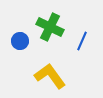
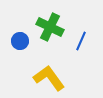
blue line: moved 1 px left
yellow L-shape: moved 1 px left, 2 px down
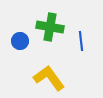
green cross: rotated 16 degrees counterclockwise
blue line: rotated 30 degrees counterclockwise
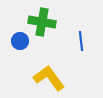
green cross: moved 8 px left, 5 px up
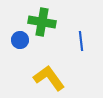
blue circle: moved 1 px up
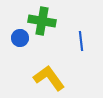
green cross: moved 1 px up
blue circle: moved 2 px up
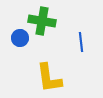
blue line: moved 1 px down
yellow L-shape: rotated 152 degrees counterclockwise
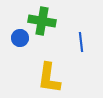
yellow L-shape: rotated 16 degrees clockwise
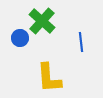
green cross: rotated 32 degrees clockwise
yellow L-shape: rotated 12 degrees counterclockwise
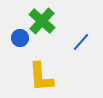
blue line: rotated 48 degrees clockwise
yellow L-shape: moved 8 px left, 1 px up
